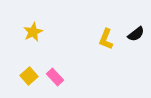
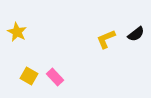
yellow star: moved 16 px left; rotated 18 degrees counterclockwise
yellow L-shape: rotated 45 degrees clockwise
yellow square: rotated 18 degrees counterclockwise
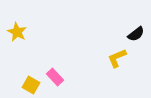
yellow L-shape: moved 11 px right, 19 px down
yellow square: moved 2 px right, 9 px down
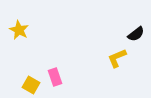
yellow star: moved 2 px right, 2 px up
pink rectangle: rotated 24 degrees clockwise
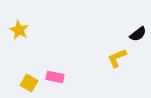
black semicircle: moved 2 px right
pink rectangle: rotated 60 degrees counterclockwise
yellow square: moved 2 px left, 2 px up
